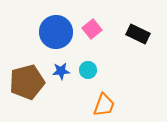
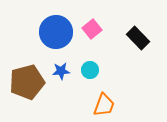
black rectangle: moved 4 px down; rotated 20 degrees clockwise
cyan circle: moved 2 px right
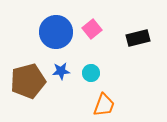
black rectangle: rotated 60 degrees counterclockwise
cyan circle: moved 1 px right, 3 px down
brown pentagon: moved 1 px right, 1 px up
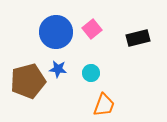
blue star: moved 3 px left, 2 px up; rotated 12 degrees clockwise
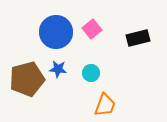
brown pentagon: moved 1 px left, 2 px up
orange trapezoid: moved 1 px right
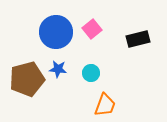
black rectangle: moved 1 px down
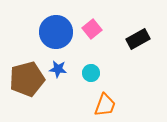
black rectangle: rotated 15 degrees counterclockwise
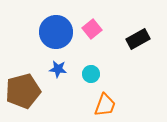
cyan circle: moved 1 px down
brown pentagon: moved 4 px left, 12 px down
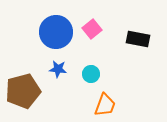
black rectangle: rotated 40 degrees clockwise
